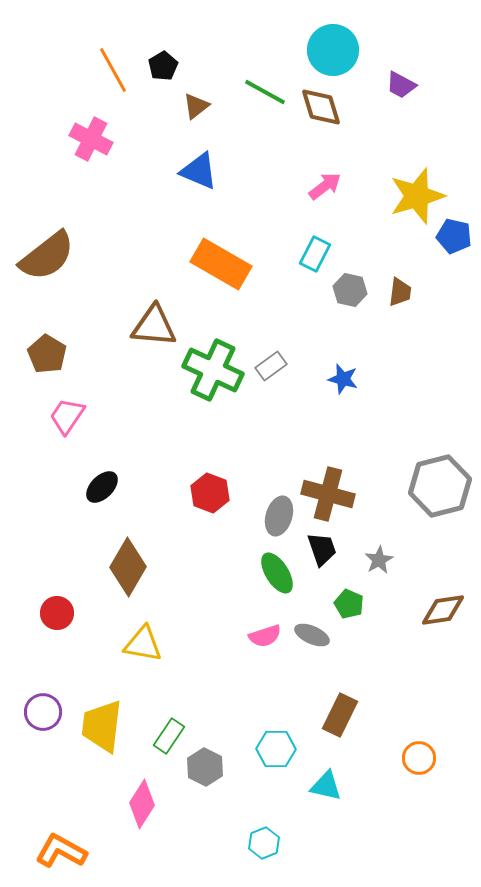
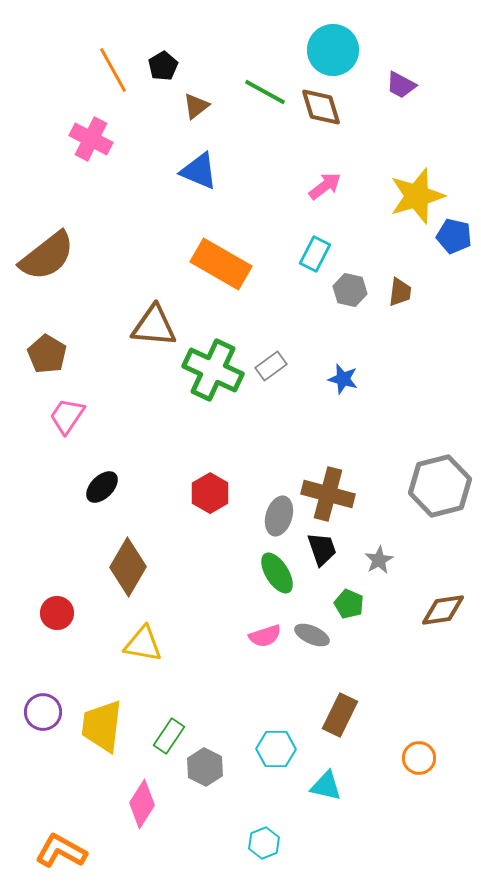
red hexagon at (210, 493): rotated 9 degrees clockwise
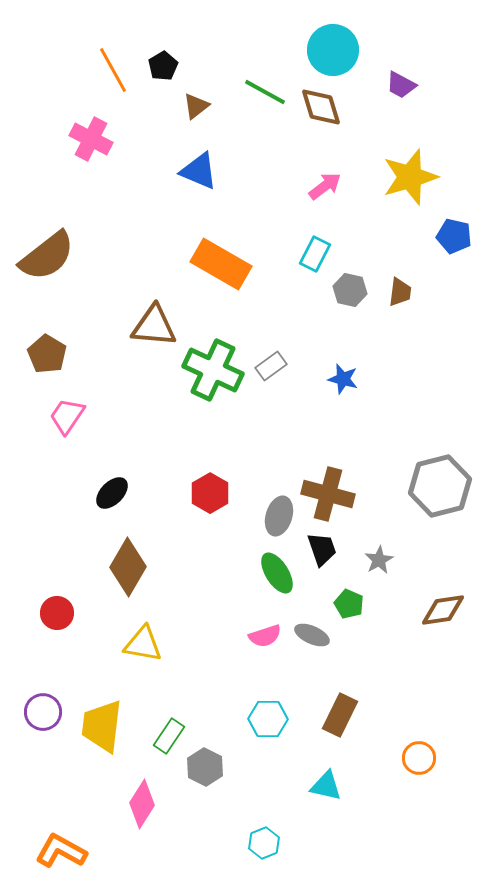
yellow star at (417, 196): moved 7 px left, 19 px up
black ellipse at (102, 487): moved 10 px right, 6 px down
cyan hexagon at (276, 749): moved 8 px left, 30 px up
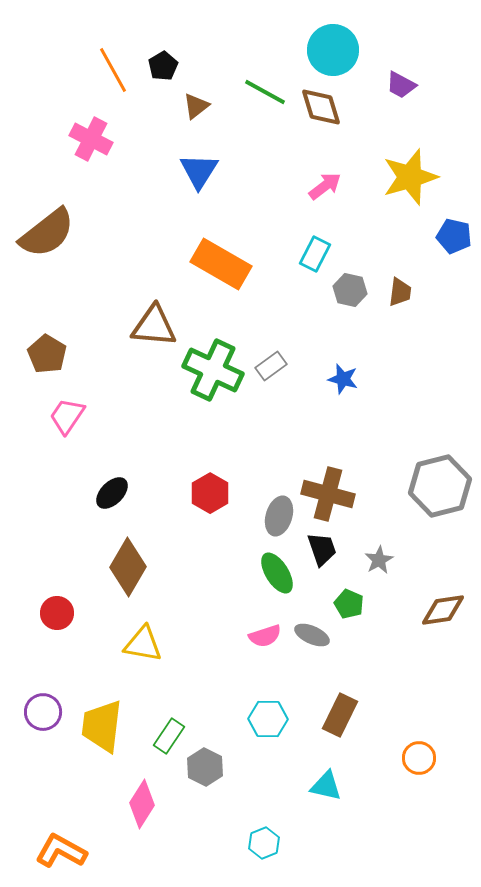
blue triangle at (199, 171): rotated 39 degrees clockwise
brown semicircle at (47, 256): moved 23 px up
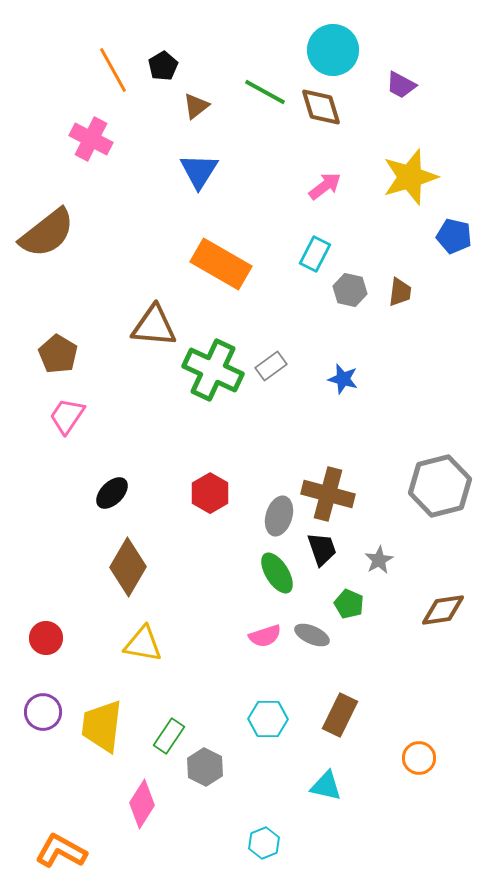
brown pentagon at (47, 354): moved 11 px right
red circle at (57, 613): moved 11 px left, 25 px down
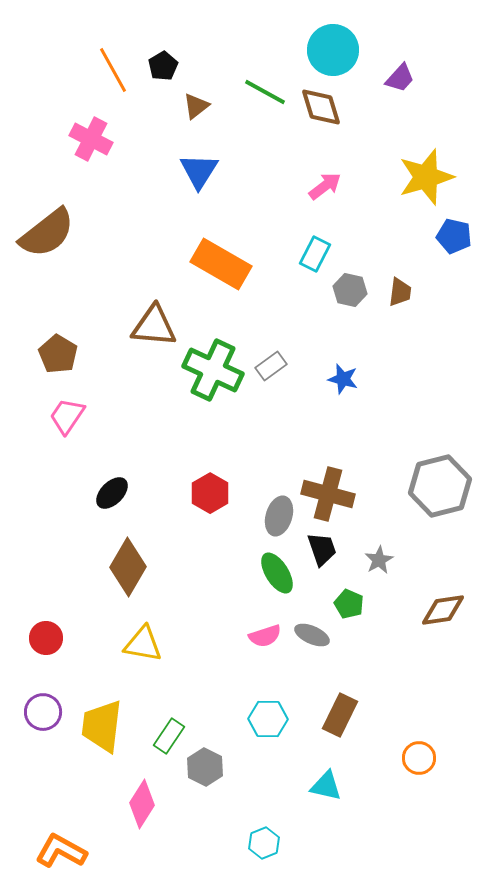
purple trapezoid at (401, 85): moved 1 px left, 7 px up; rotated 76 degrees counterclockwise
yellow star at (410, 177): moved 16 px right
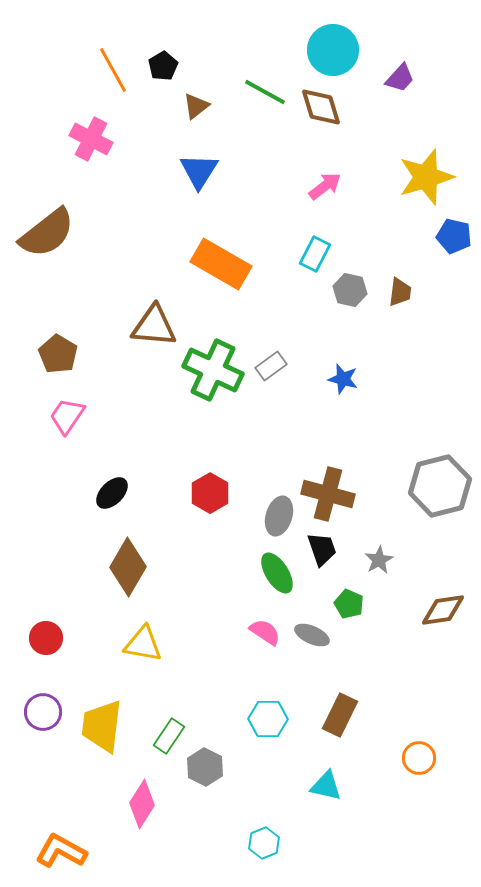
pink semicircle at (265, 636): moved 4 px up; rotated 128 degrees counterclockwise
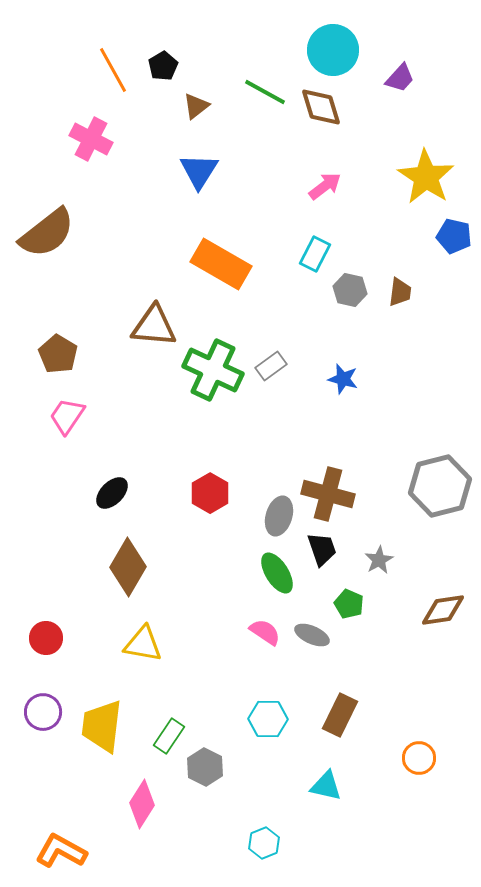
yellow star at (426, 177): rotated 22 degrees counterclockwise
